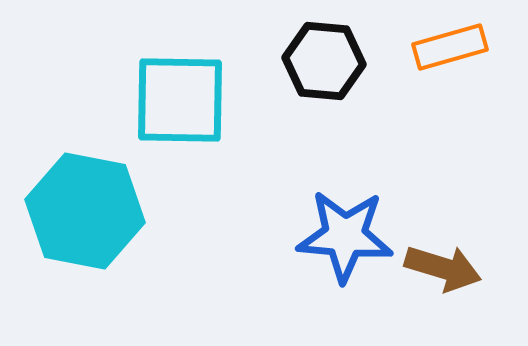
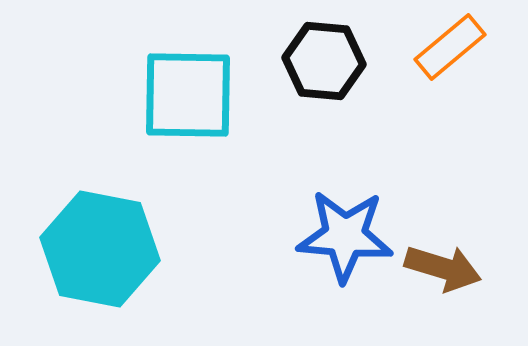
orange rectangle: rotated 24 degrees counterclockwise
cyan square: moved 8 px right, 5 px up
cyan hexagon: moved 15 px right, 38 px down
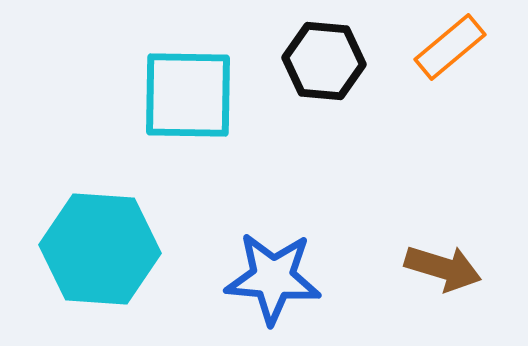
blue star: moved 72 px left, 42 px down
cyan hexagon: rotated 7 degrees counterclockwise
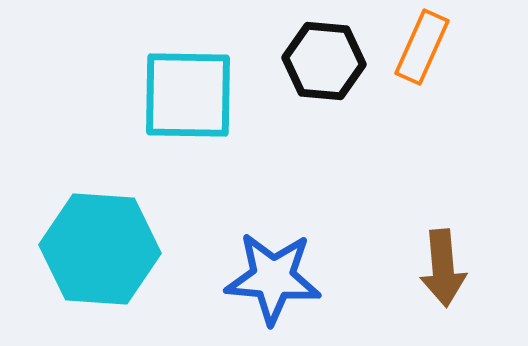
orange rectangle: moved 28 px left; rotated 26 degrees counterclockwise
brown arrow: rotated 68 degrees clockwise
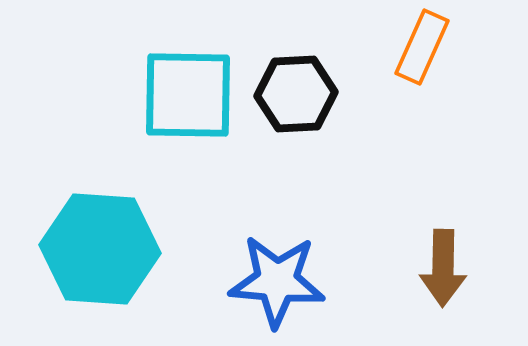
black hexagon: moved 28 px left, 33 px down; rotated 8 degrees counterclockwise
brown arrow: rotated 6 degrees clockwise
blue star: moved 4 px right, 3 px down
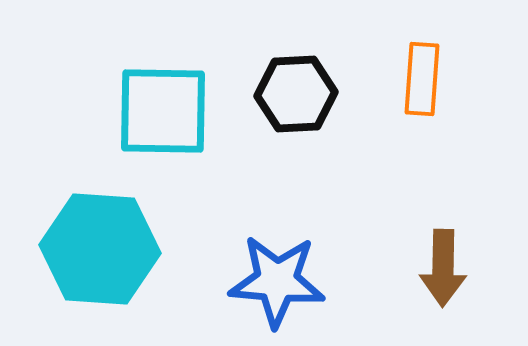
orange rectangle: moved 32 px down; rotated 20 degrees counterclockwise
cyan square: moved 25 px left, 16 px down
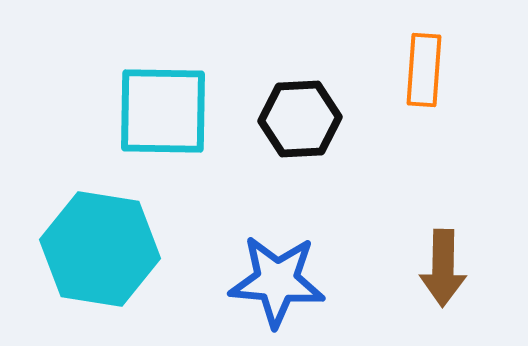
orange rectangle: moved 2 px right, 9 px up
black hexagon: moved 4 px right, 25 px down
cyan hexagon: rotated 5 degrees clockwise
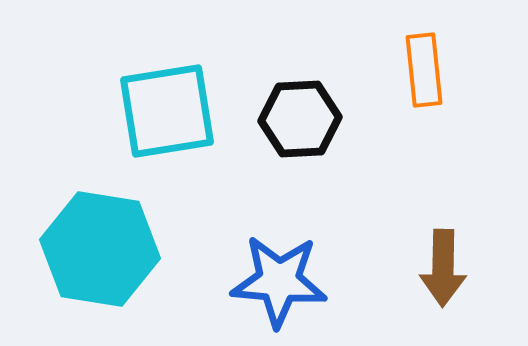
orange rectangle: rotated 10 degrees counterclockwise
cyan square: moved 4 px right; rotated 10 degrees counterclockwise
blue star: moved 2 px right
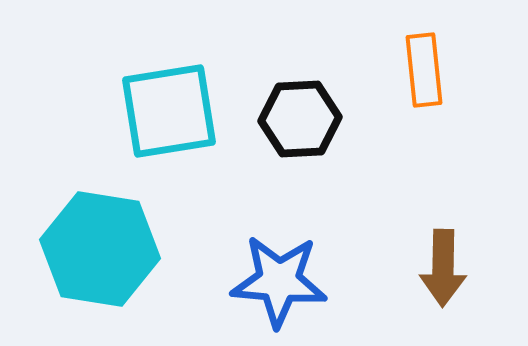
cyan square: moved 2 px right
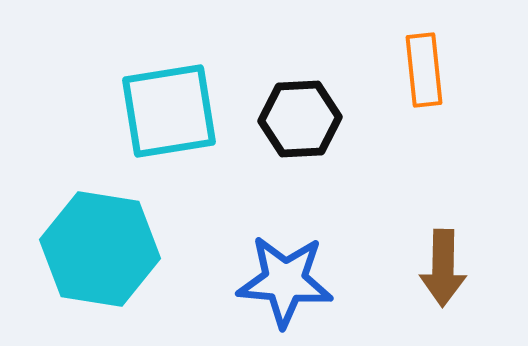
blue star: moved 6 px right
